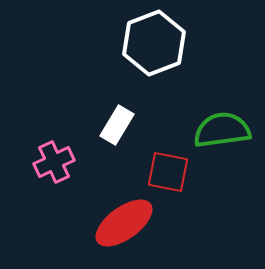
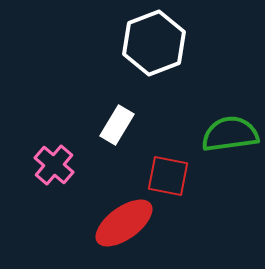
green semicircle: moved 8 px right, 4 px down
pink cross: moved 3 px down; rotated 24 degrees counterclockwise
red square: moved 4 px down
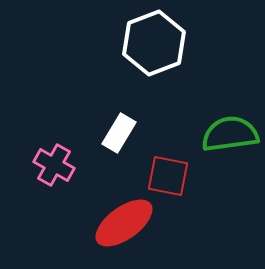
white rectangle: moved 2 px right, 8 px down
pink cross: rotated 12 degrees counterclockwise
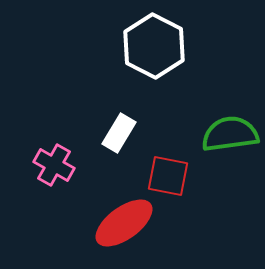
white hexagon: moved 3 px down; rotated 12 degrees counterclockwise
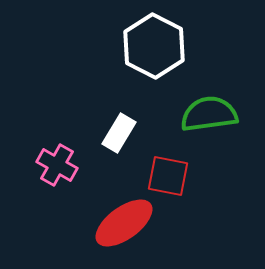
green semicircle: moved 21 px left, 20 px up
pink cross: moved 3 px right
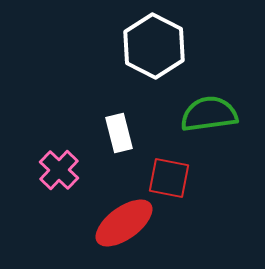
white rectangle: rotated 45 degrees counterclockwise
pink cross: moved 2 px right, 5 px down; rotated 15 degrees clockwise
red square: moved 1 px right, 2 px down
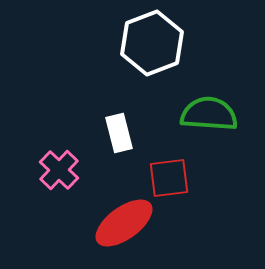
white hexagon: moved 2 px left, 3 px up; rotated 12 degrees clockwise
green semicircle: rotated 12 degrees clockwise
red square: rotated 18 degrees counterclockwise
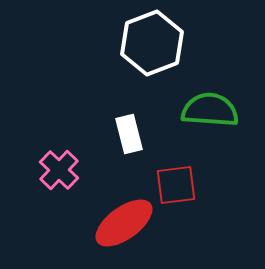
green semicircle: moved 1 px right, 4 px up
white rectangle: moved 10 px right, 1 px down
red square: moved 7 px right, 7 px down
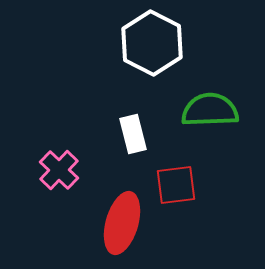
white hexagon: rotated 12 degrees counterclockwise
green semicircle: rotated 6 degrees counterclockwise
white rectangle: moved 4 px right
red ellipse: moved 2 px left; rotated 38 degrees counterclockwise
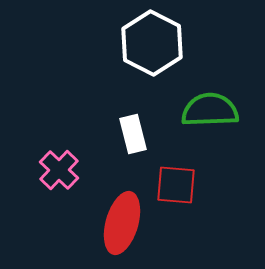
red square: rotated 12 degrees clockwise
